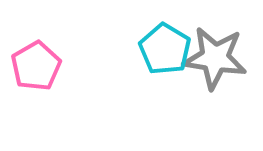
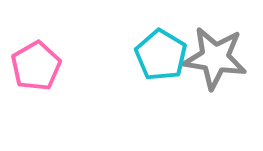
cyan pentagon: moved 4 px left, 6 px down
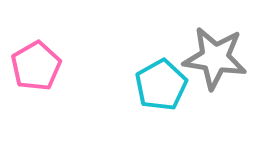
cyan pentagon: moved 30 px down; rotated 12 degrees clockwise
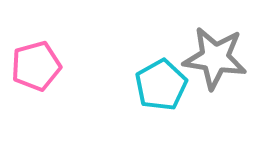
pink pentagon: rotated 15 degrees clockwise
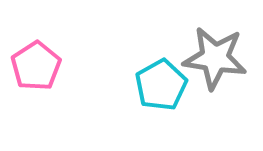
pink pentagon: rotated 18 degrees counterclockwise
